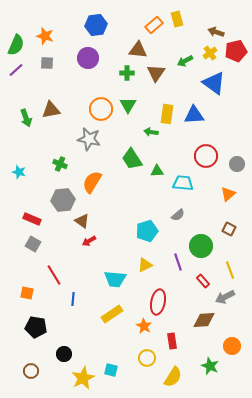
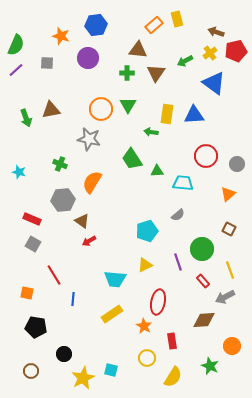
orange star at (45, 36): moved 16 px right
green circle at (201, 246): moved 1 px right, 3 px down
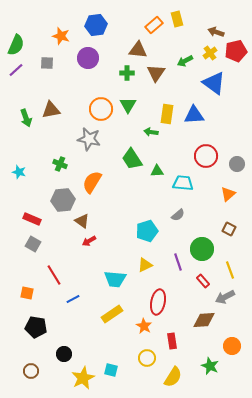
blue line at (73, 299): rotated 56 degrees clockwise
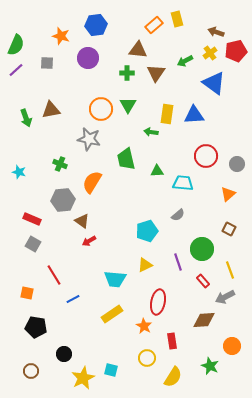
green trapezoid at (132, 159): moved 6 px left; rotated 20 degrees clockwise
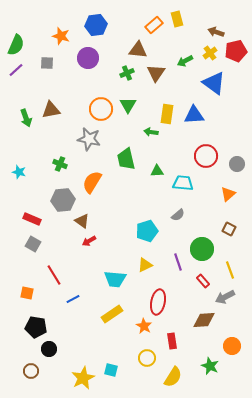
green cross at (127, 73): rotated 24 degrees counterclockwise
black circle at (64, 354): moved 15 px left, 5 px up
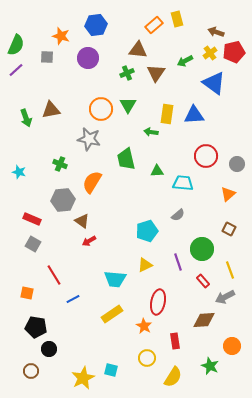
red pentagon at (236, 51): moved 2 px left, 1 px down
gray square at (47, 63): moved 6 px up
red rectangle at (172, 341): moved 3 px right
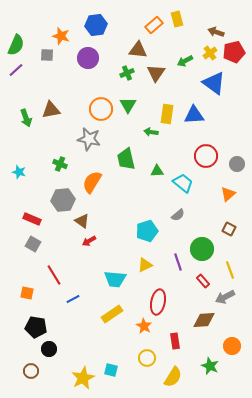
gray square at (47, 57): moved 2 px up
cyan trapezoid at (183, 183): rotated 35 degrees clockwise
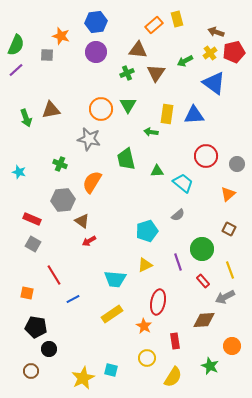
blue hexagon at (96, 25): moved 3 px up
purple circle at (88, 58): moved 8 px right, 6 px up
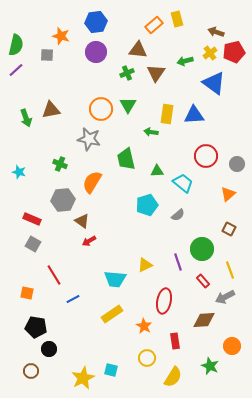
green semicircle at (16, 45): rotated 10 degrees counterclockwise
green arrow at (185, 61): rotated 14 degrees clockwise
cyan pentagon at (147, 231): moved 26 px up
red ellipse at (158, 302): moved 6 px right, 1 px up
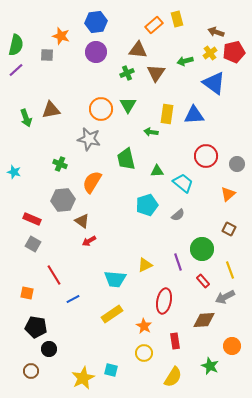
cyan star at (19, 172): moved 5 px left
yellow circle at (147, 358): moved 3 px left, 5 px up
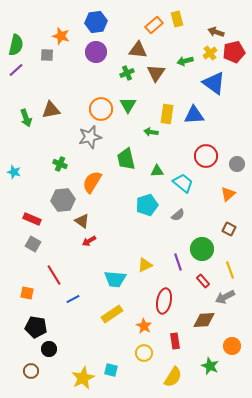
gray star at (89, 139): moved 1 px right, 2 px up; rotated 25 degrees counterclockwise
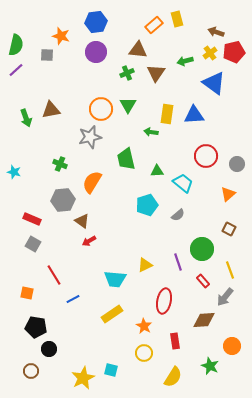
gray arrow at (225, 297): rotated 24 degrees counterclockwise
